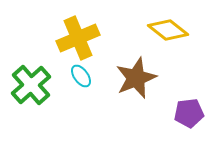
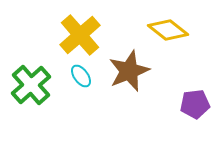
yellow cross: moved 2 px right, 3 px up; rotated 18 degrees counterclockwise
brown star: moved 7 px left, 7 px up
purple pentagon: moved 6 px right, 9 px up
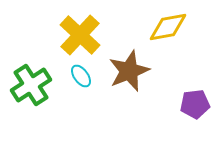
yellow diamond: moved 3 px up; rotated 48 degrees counterclockwise
yellow cross: rotated 6 degrees counterclockwise
green cross: rotated 9 degrees clockwise
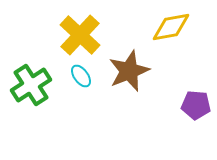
yellow diamond: moved 3 px right
purple pentagon: moved 1 px right, 1 px down; rotated 12 degrees clockwise
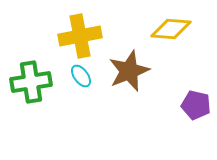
yellow diamond: moved 2 px down; rotated 15 degrees clockwise
yellow cross: moved 1 px down; rotated 36 degrees clockwise
green cross: moved 3 px up; rotated 24 degrees clockwise
purple pentagon: rotated 8 degrees clockwise
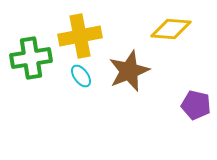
green cross: moved 24 px up
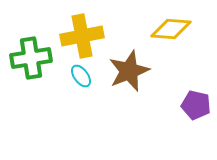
yellow cross: moved 2 px right
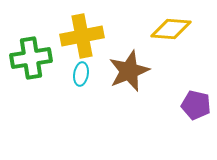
cyan ellipse: moved 2 px up; rotated 45 degrees clockwise
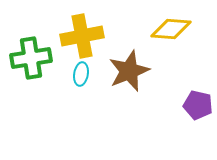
purple pentagon: moved 2 px right
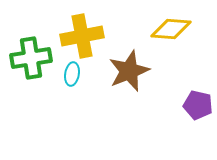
cyan ellipse: moved 9 px left
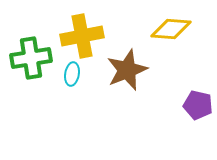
brown star: moved 2 px left, 1 px up
